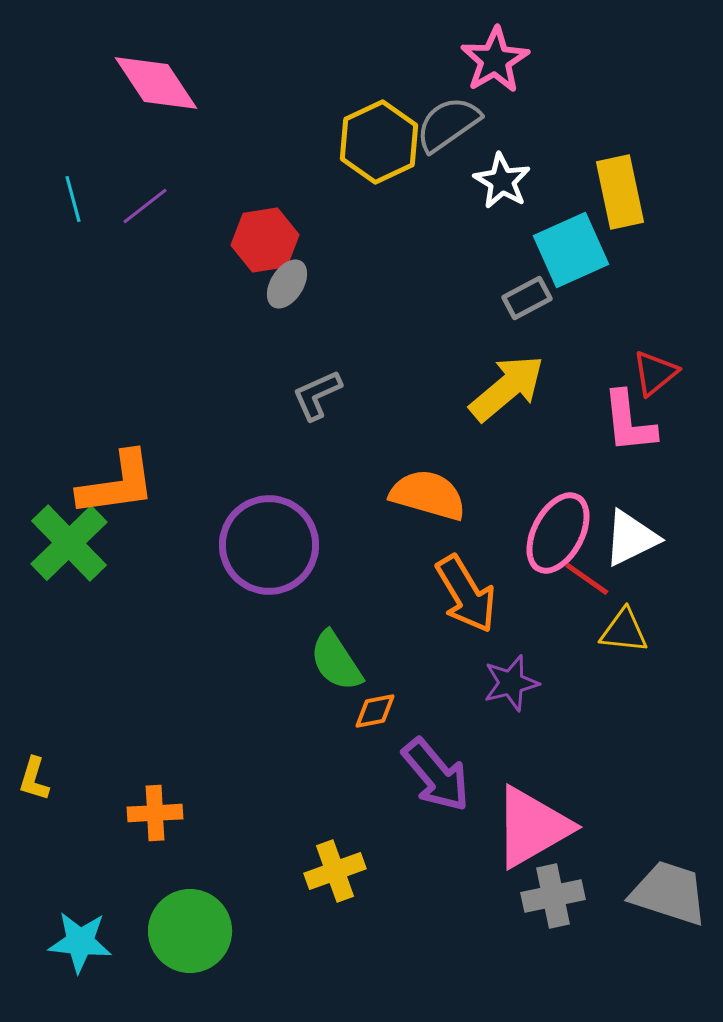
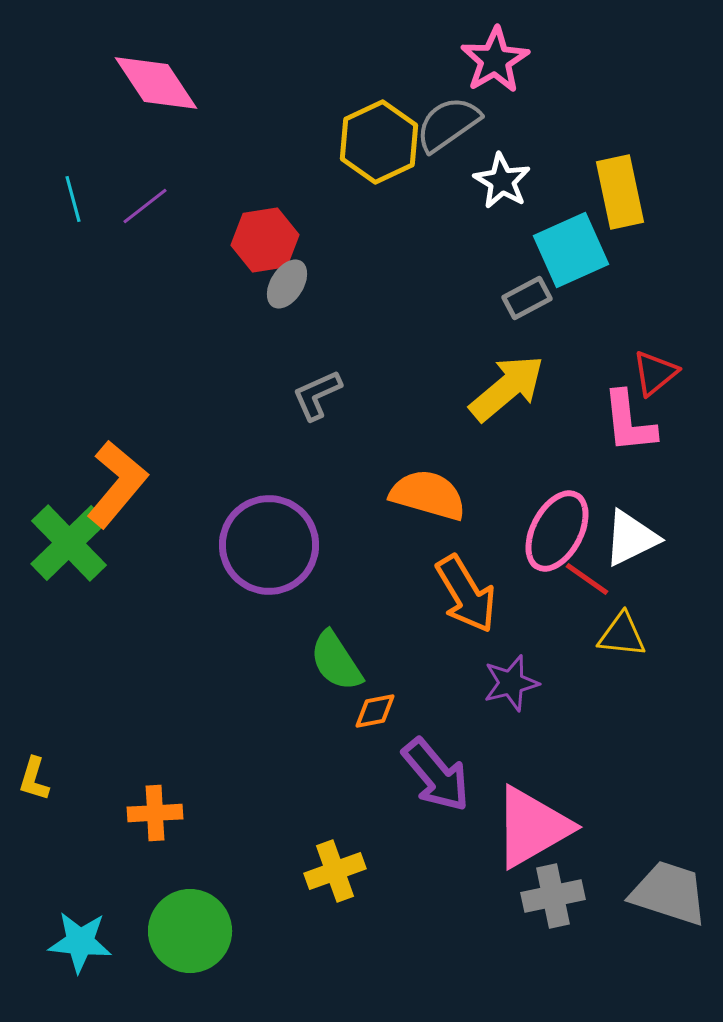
orange L-shape: rotated 42 degrees counterclockwise
pink ellipse: moved 1 px left, 2 px up
yellow triangle: moved 2 px left, 4 px down
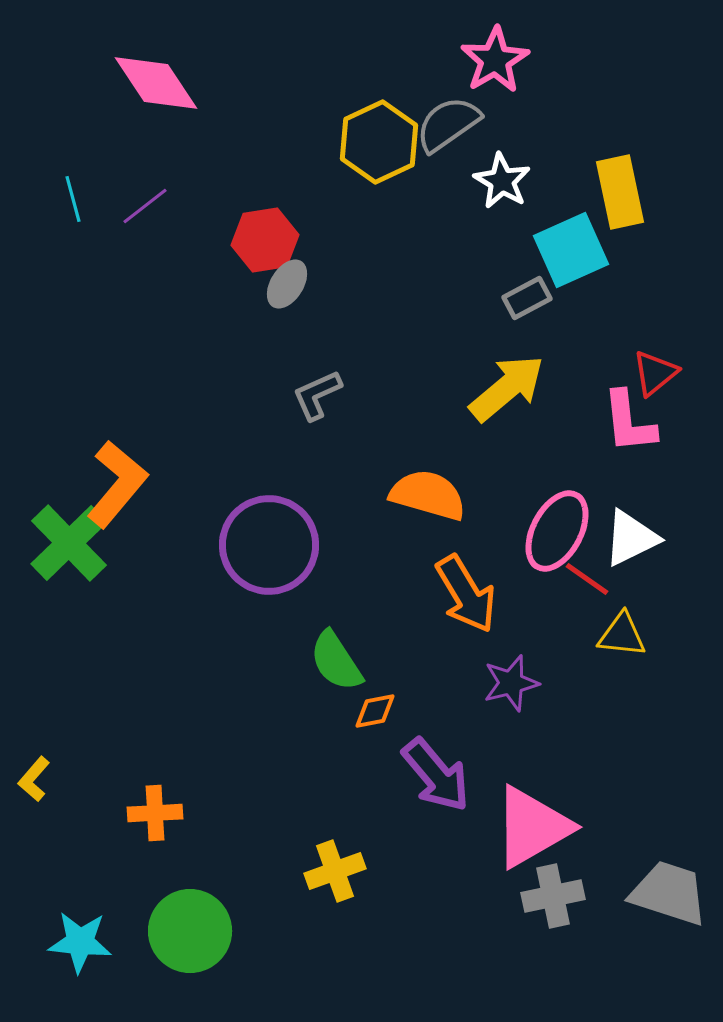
yellow L-shape: rotated 24 degrees clockwise
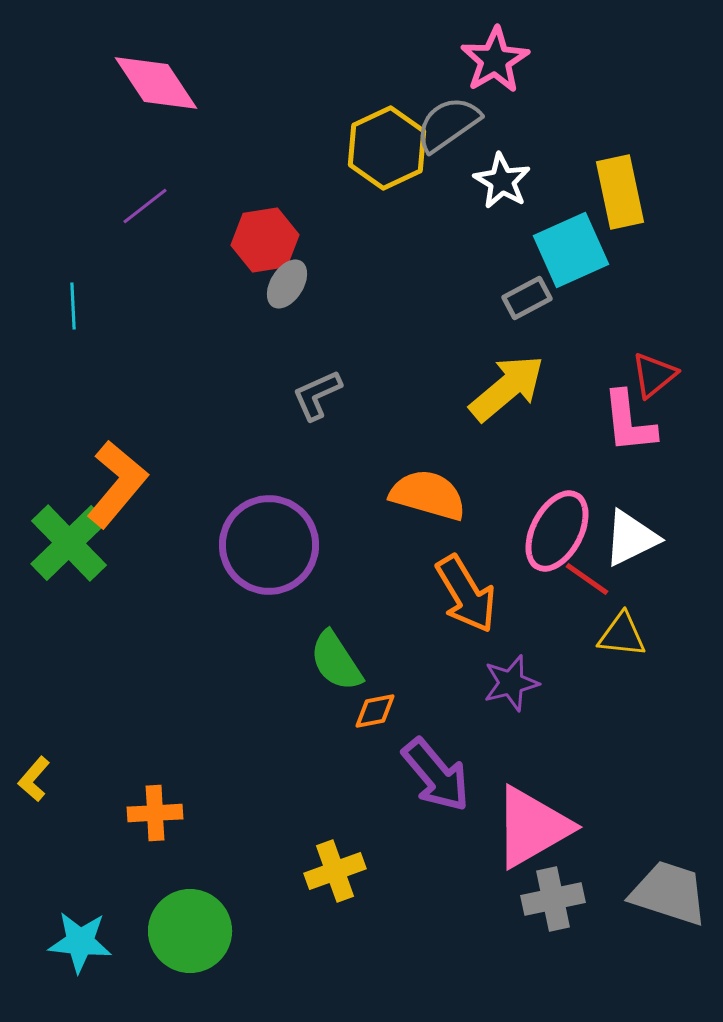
yellow hexagon: moved 8 px right, 6 px down
cyan line: moved 107 px down; rotated 12 degrees clockwise
red triangle: moved 1 px left, 2 px down
gray cross: moved 3 px down
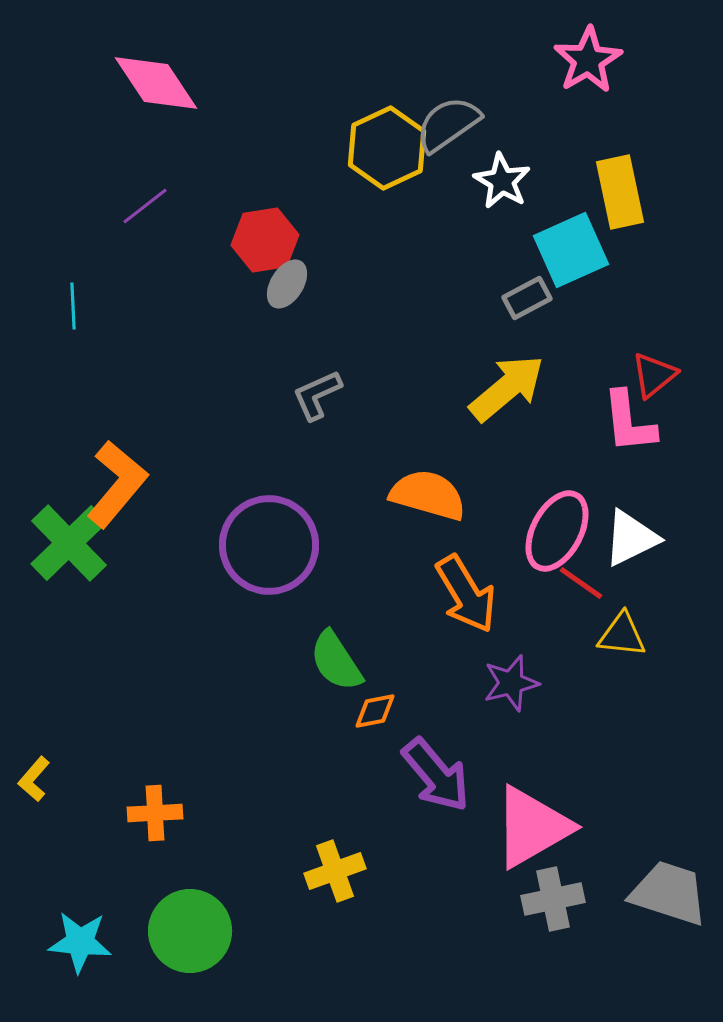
pink star: moved 93 px right
red line: moved 6 px left, 4 px down
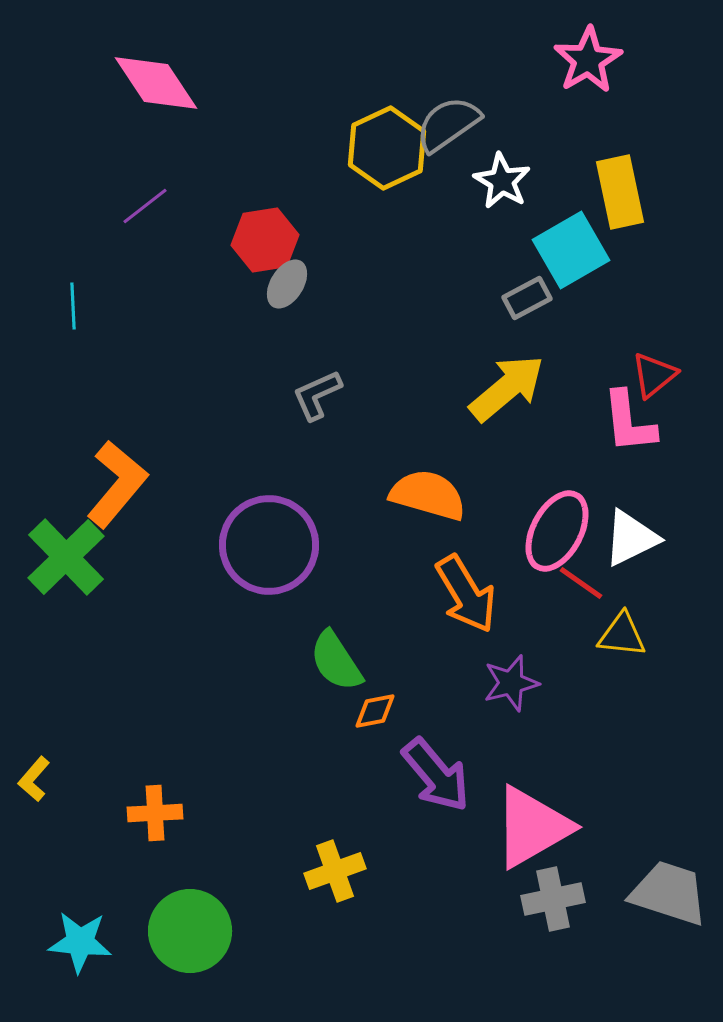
cyan square: rotated 6 degrees counterclockwise
green cross: moved 3 px left, 14 px down
